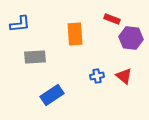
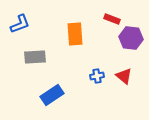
blue L-shape: rotated 15 degrees counterclockwise
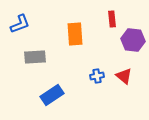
red rectangle: rotated 63 degrees clockwise
purple hexagon: moved 2 px right, 2 px down
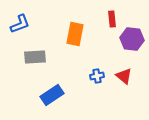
orange rectangle: rotated 15 degrees clockwise
purple hexagon: moved 1 px left, 1 px up
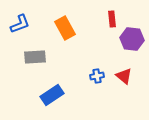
orange rectangle: moved 10 px left, 6 px up; rotated 40 degrees counterclockwise
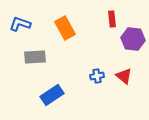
blue L-shape: rotated 140 degrees counterclockwise
purple hexagon: moved 1 px right
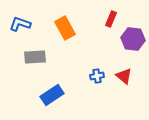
red rectangle: moved 1 px left; rotated 28 degrees clockwise
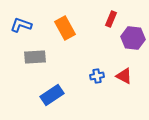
blue L-shape: moved 1 px right, 1 px down
purple hexagon: moved 1 px up
red triangle: rotated 12 degrees counterclockwise
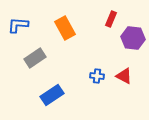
blue L-shape: moved 3 px left; rotated 15 degrees counterclockwise
gray rectangle: moved 1 px down; rotated 30 degrees counterclockwise
blue cross: rotated 16 degrees clockwise
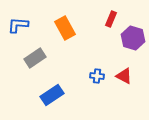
purple hexagon: rotated 10 degrees clockwise
